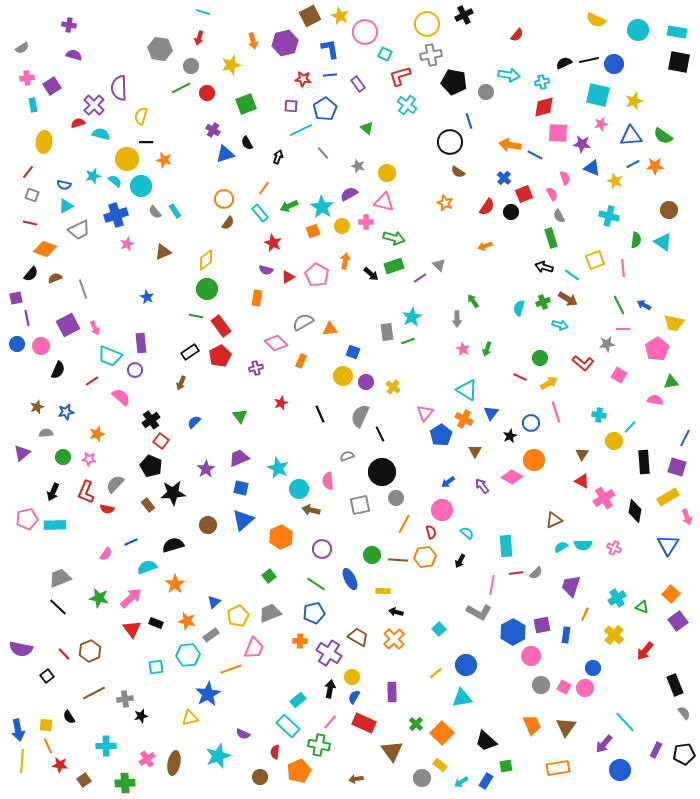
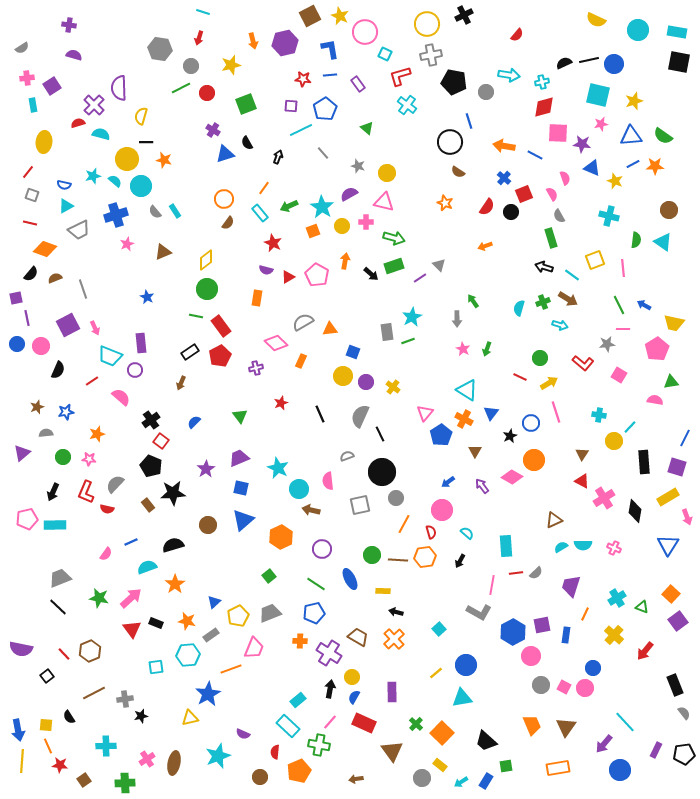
orange arrow at (510, 145): moved 6 px left, 1 px down
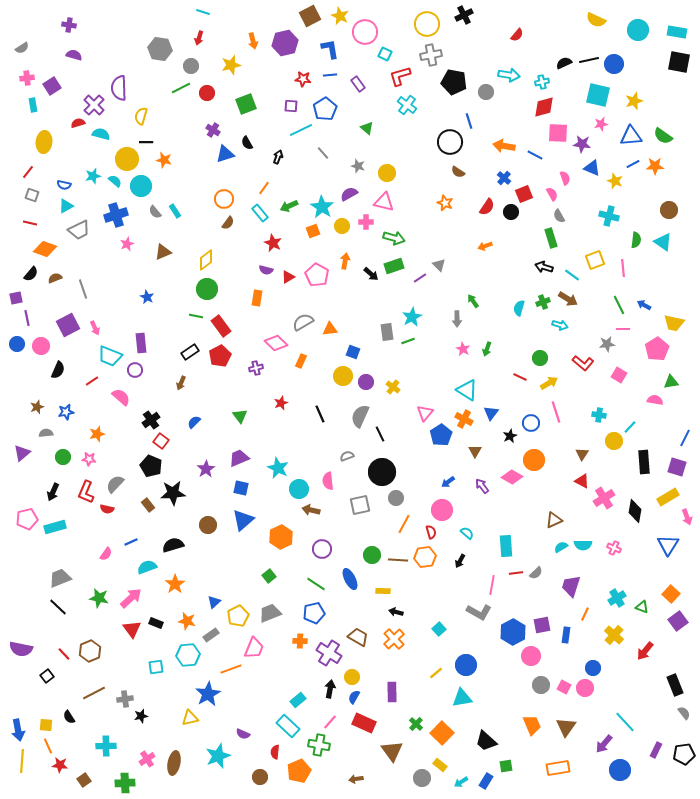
cyan rectangle at (55, 525): moved 2 px down; rotated 15 degrees counterclockwise
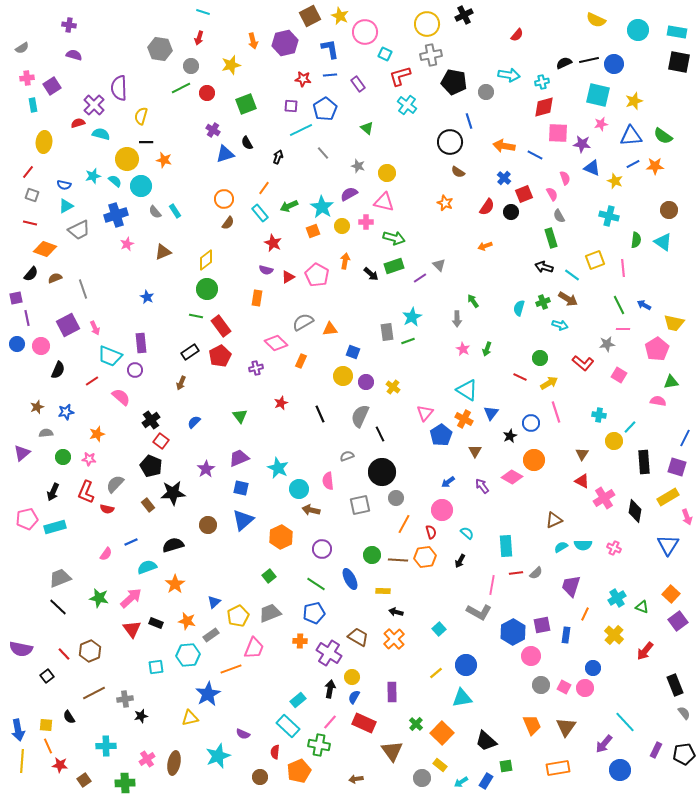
pink semicircle at (655, 400): moved 3 px right, 1 px down
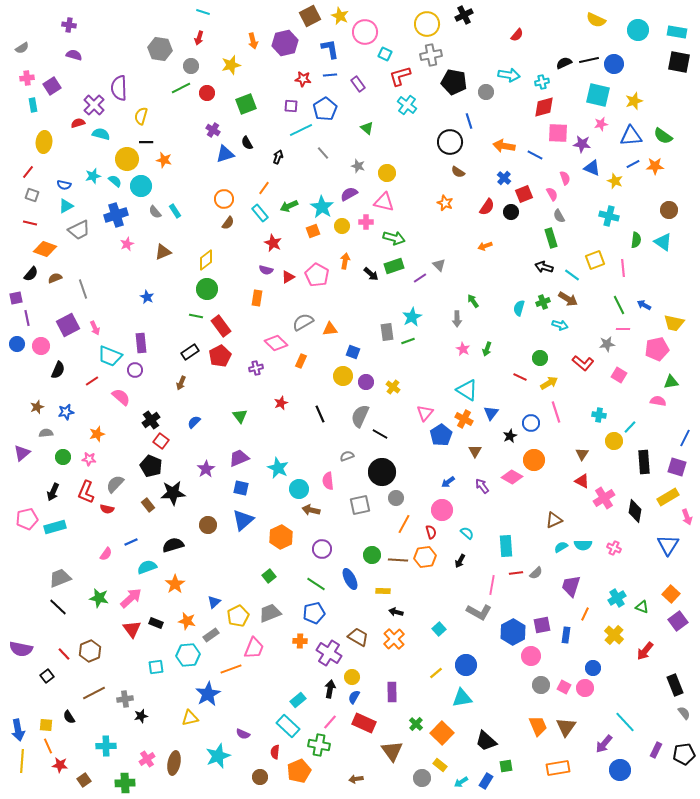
pink pentagon at (657, 349): rotated 20 degrees clockwise
black line at (380, 434): rotated 35 degrees counterclockwise
orange trapezoid at (532, 725): moved 6 px right, 1 px down
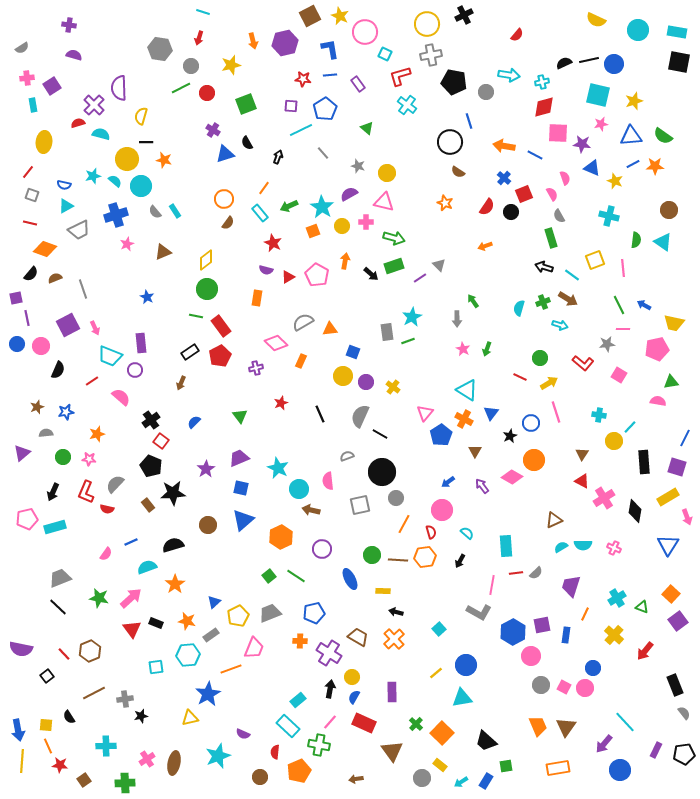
green line at (316, 584): moved 20 px left, 8 px up
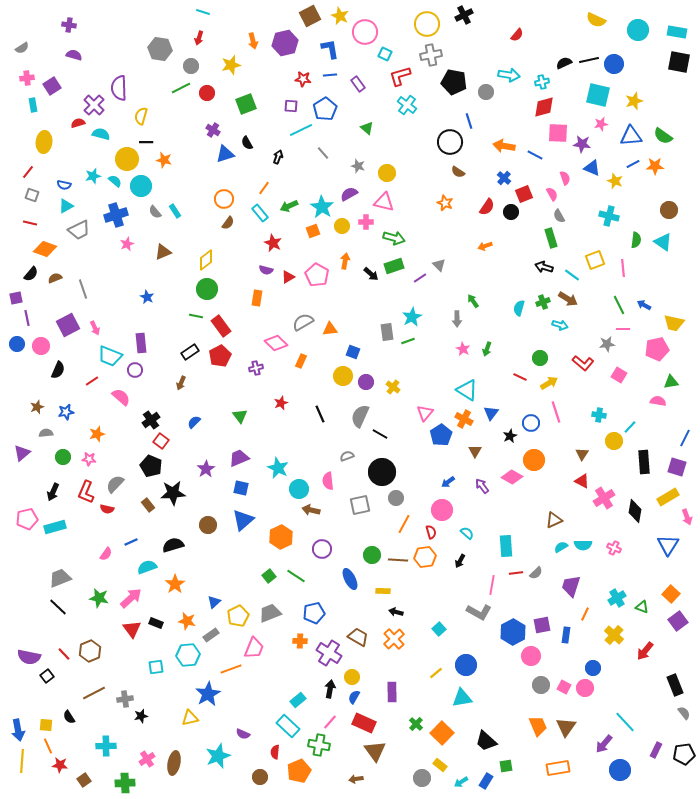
purple semicircle at (21, 649): moved 8 px right, 8 px down
brown triangle at (392, 751): moved 17 px left
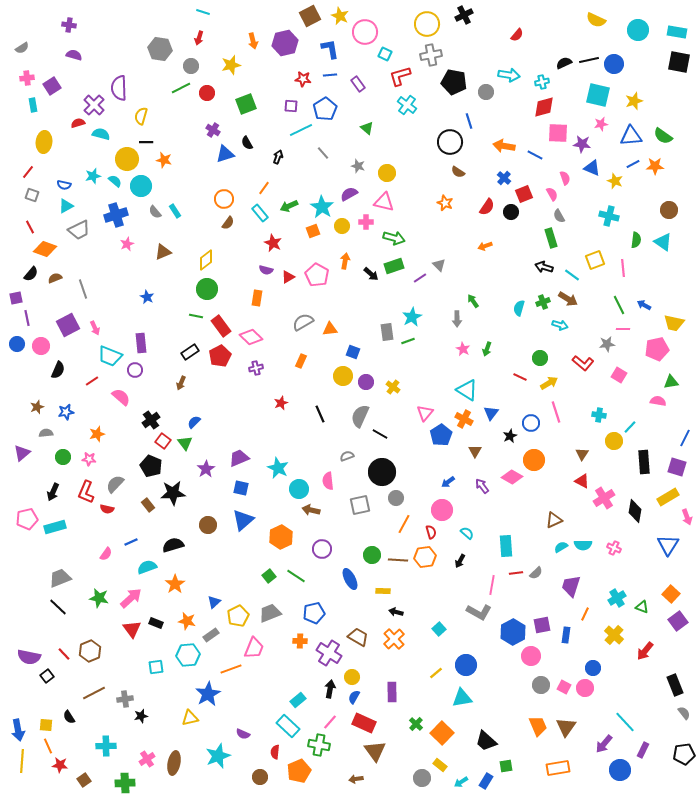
red line at (30, 223): moved 4 px down; rotated 48 degrees clockwise
pink diamond at (276, 343): moved 25 px left, 6 px up
green triangle at (240, 416): moved 55 px left, 27 px down
red square at (161, 441): moved 2 px right
purple rectangle at (656, 750): moved 13 px left
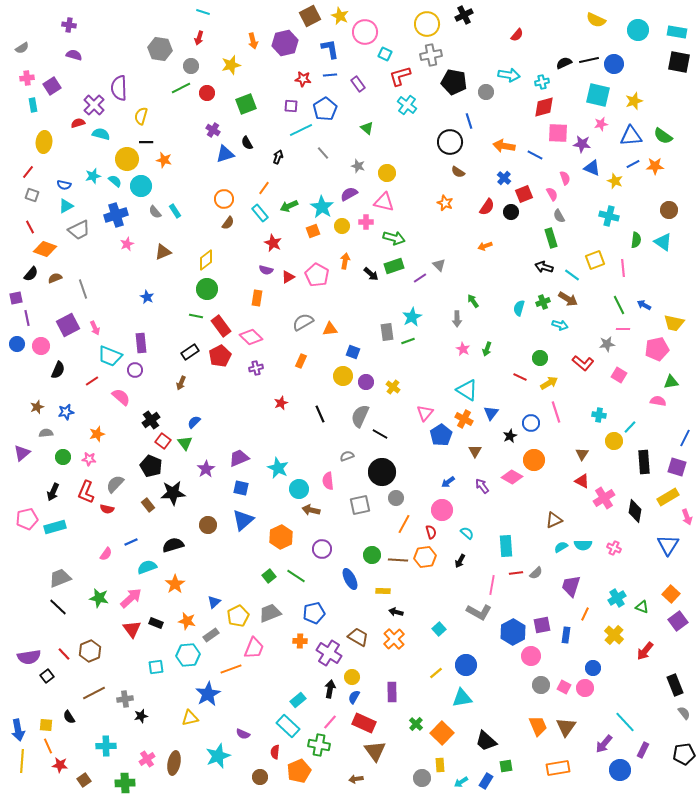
purple semicircle at (29, 657): rotated 20 degrees counterclockwise
yellow rectangle at (440, 765): rotated 48 degrees clockwise
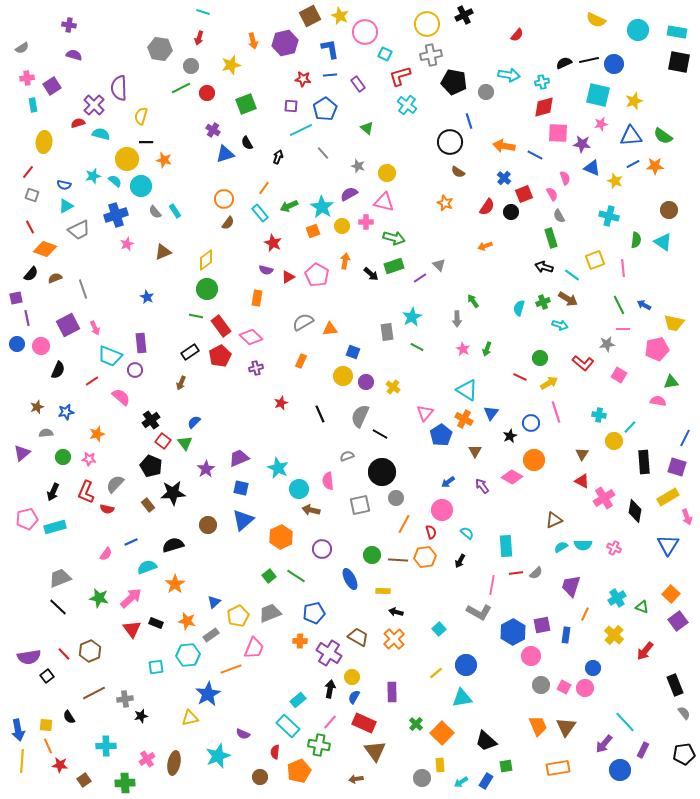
green line at (408, 341): moved 9 px right, 6 px down; rotated 48 degrees clockwise
